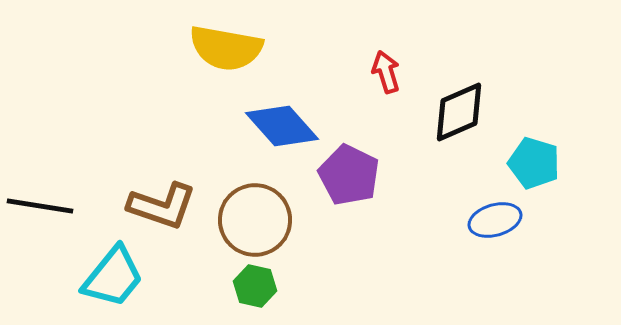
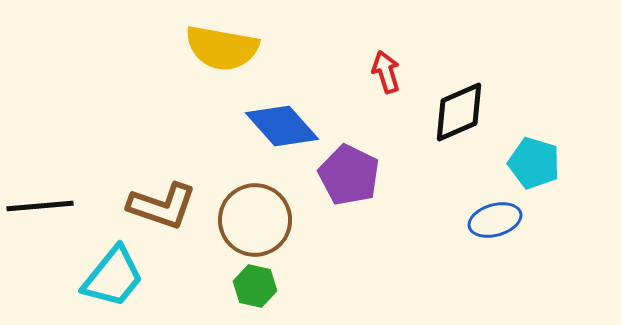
yellow semicircle: moved 4 px left
black line: rotated 14 degrees counterclockwise
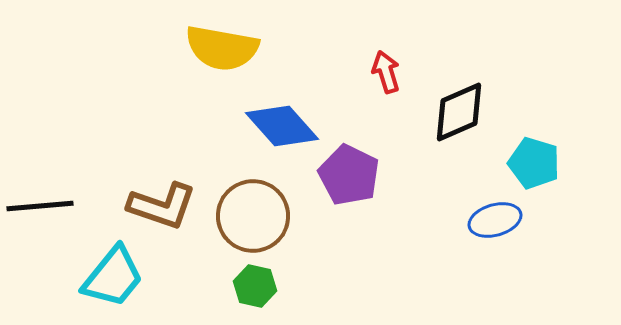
brown circle: moved 2 px left, 4 px up
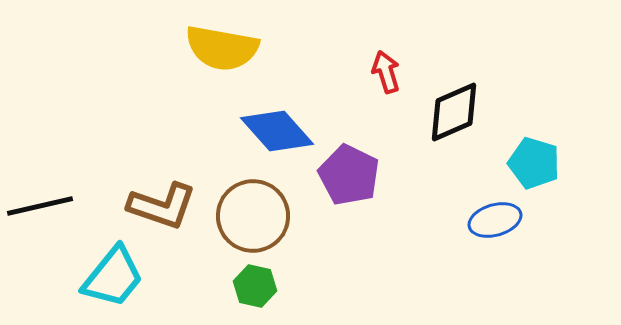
black diamond: moved 5 px left
blue diamond: moved 5 px left, 5 px down
black line: rotated 8 degrees counterclockwise
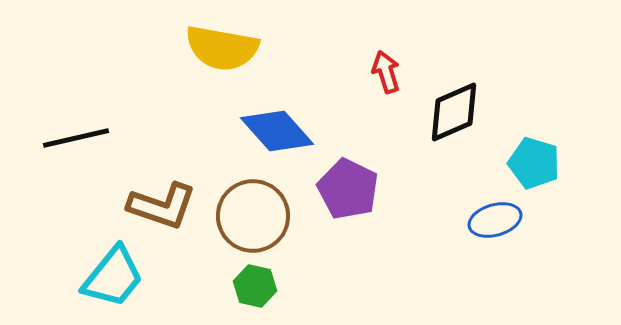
purple pentagon: moved 1 px left, 14 px down
black line: moved 36 px right, 68 px up
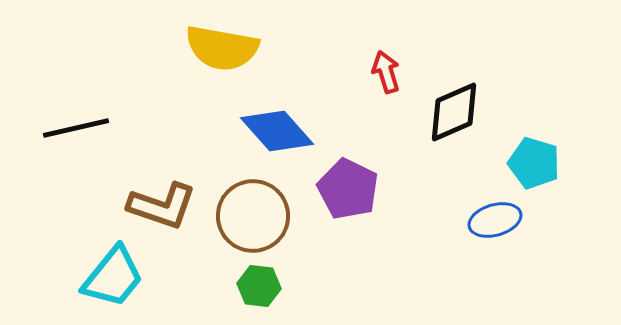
black line: moved 10 px up
green hexagon: moved 4 px right; rotated 6 degrees counterclockwise
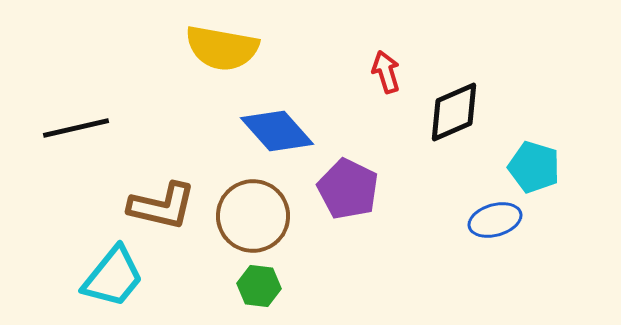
cyan pentagon: moved 4 px down
brown L-shape: rotated 6 degrees counterclockwise
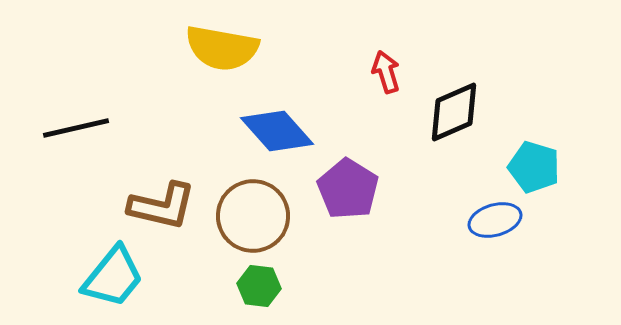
purple pentagon: rotated 6 degrees clockwise
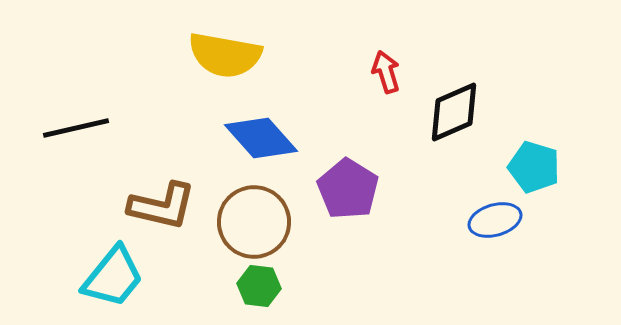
yellow semicircle: moved 3 px right, 7 px down
blue diamond: moved 16 px left, 7 px down
brown circle: moved 1 px right, 6 px down
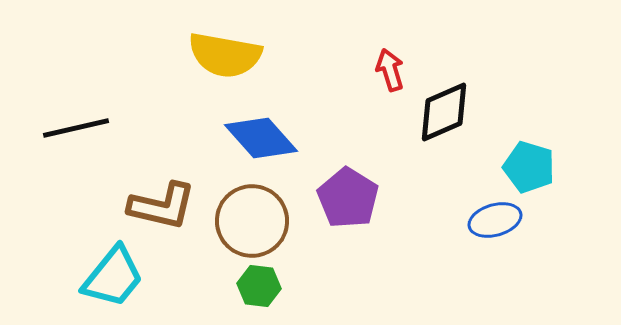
red arrow: moved 4 px right, 2 px up
black diamond: moved 10 px left
cyan pentagon: moved 5 px left
purple pentagon: moved 9 px down
brown circle: moved 2 px left, 1 px up
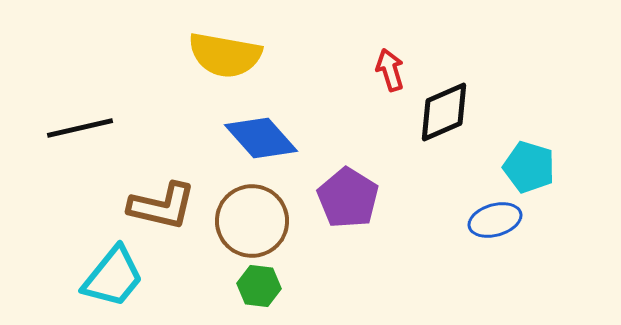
black line: moved 4 px right
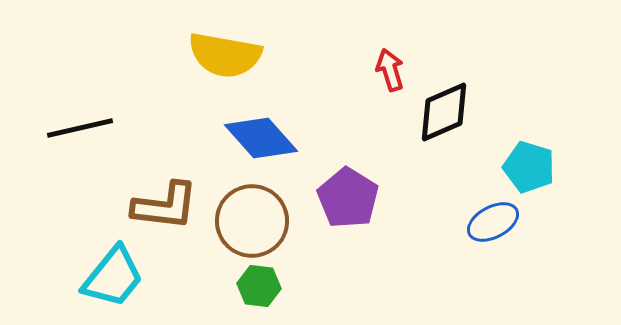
brown L-shape: moved 3 px right; rotated 6 degrees counterclockwise
blue ellipse: moved 2 px left, 2 px down; rotated 12 degrees counterclockwise
